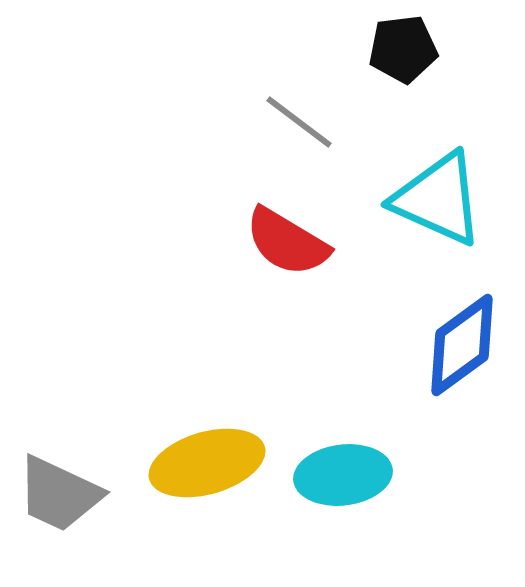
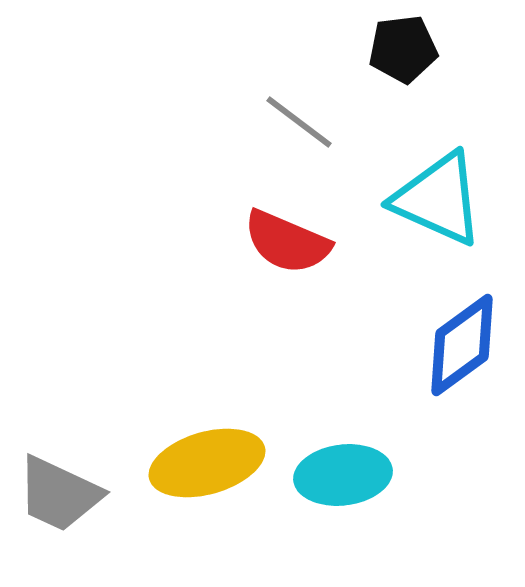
red semicircle: rotated 8 degrees counterclockwise
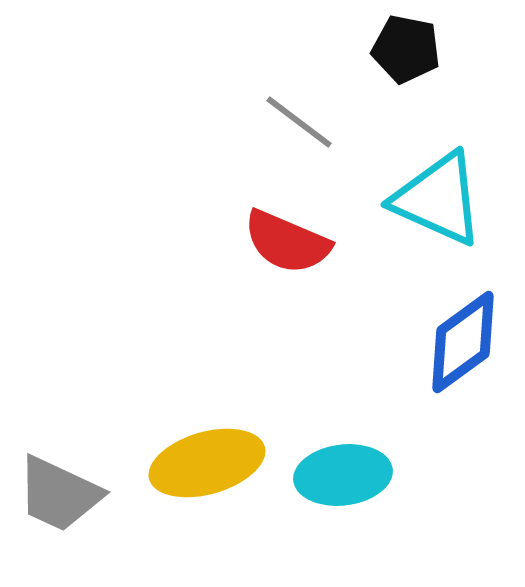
black pentagon: moved 3 px right; rotated 18 degrees clockwise
blue diamond: moved 1 px right, 3 px up
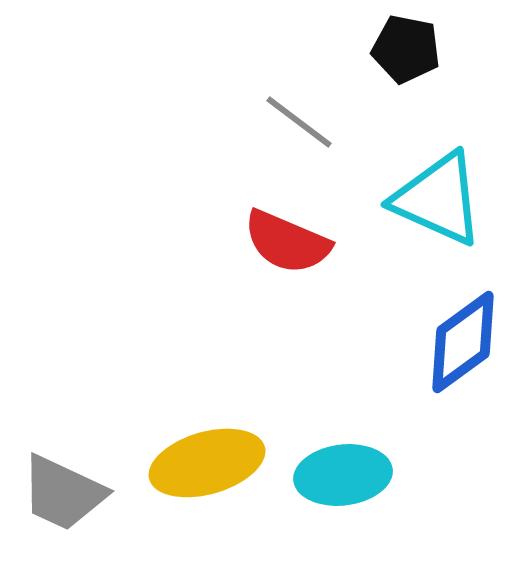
gray trapezoid: moved 4 px right, 1 px up
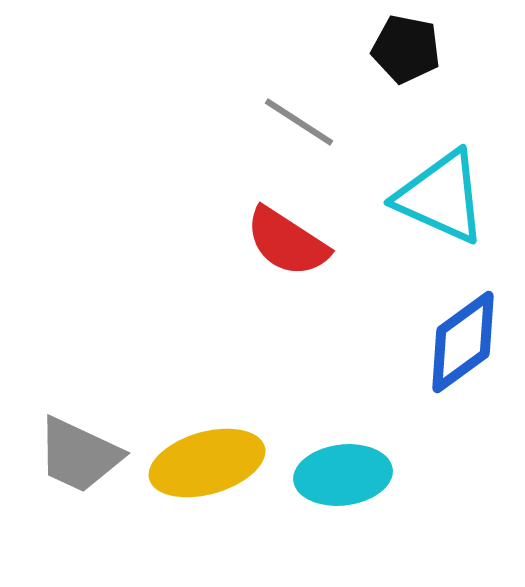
gray line: rotated 4 degrees counterclockwise
cyan triangle: moved 3 px right, 2 px up
red semicircle: rotated 10 degrees clockwise
gray trapezoid: moved 16 px right, 38 px up
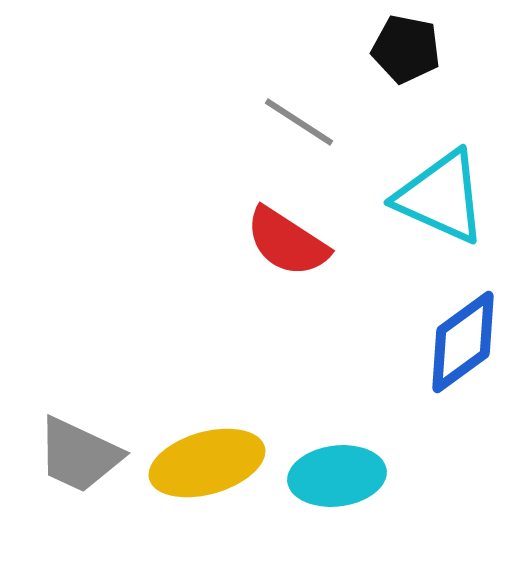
cyan ellipse: moved 6 px left, 1 px down
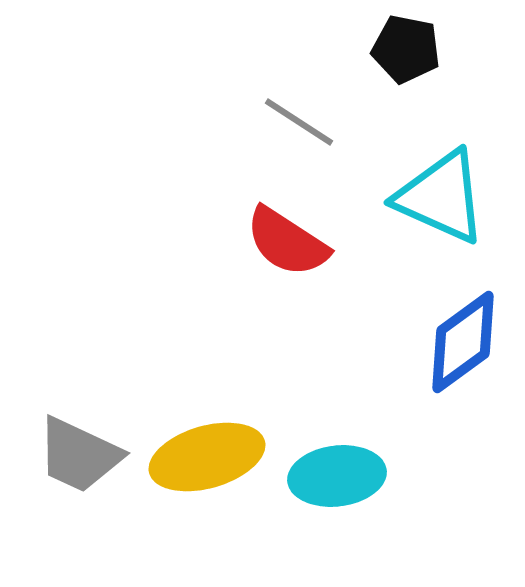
yellow ellipse: moved 6 px up
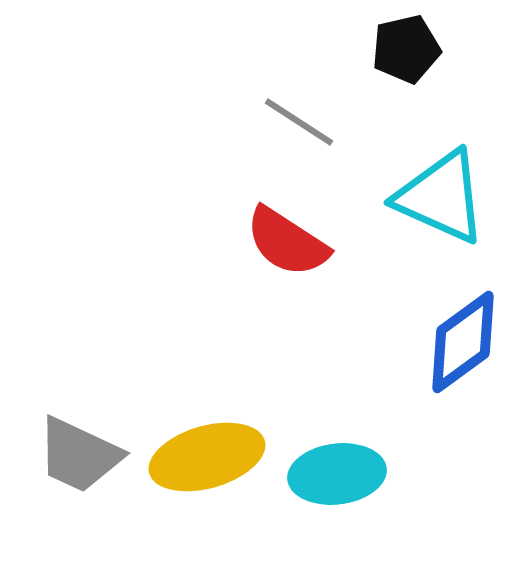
black pentagon: rotated 24 degrees counterclockwise
cyan ellipse: moved 2 px up
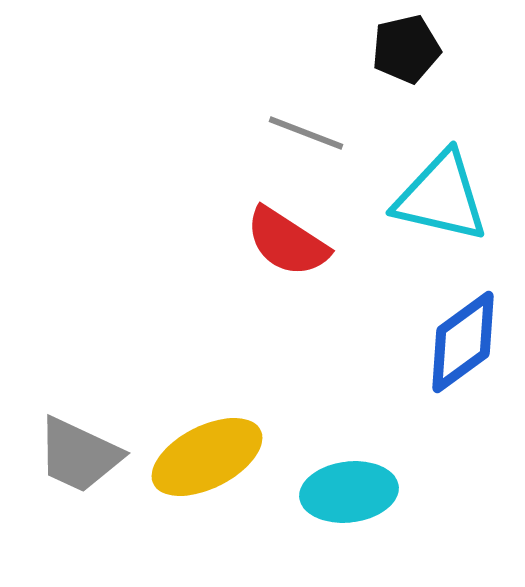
gray line: moved 7 px right, 11 px down; rotated 12 degrees counterclockwise
cyan triangle: rotated 11 degrees counterclockwise
yellow ellipse: rotated 11 degrees counterclockwise
cyan ellipse: moved 12 px right, 18 px down
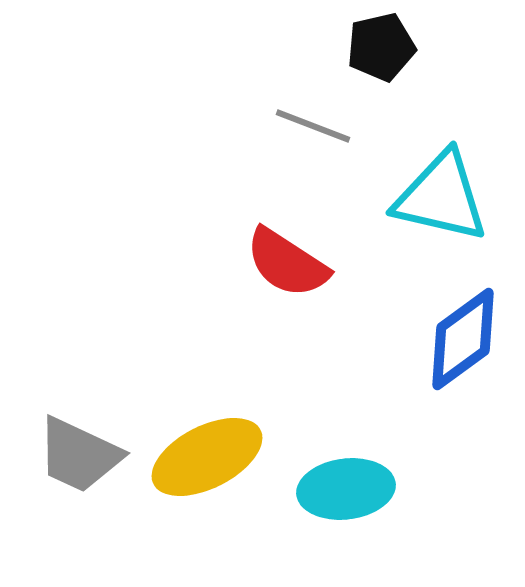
black pentagon: moved 25 px left, 2 px up
gray line: moved 7 px right, 7 px up
red semicircle: moved 21 px down
blue diamond: moved 3 px up
cyan ellipse: moved 3 px left, 3 px up
